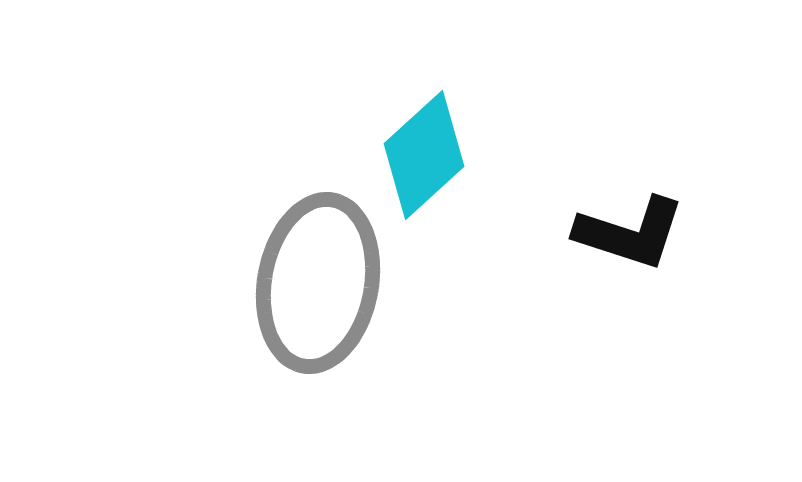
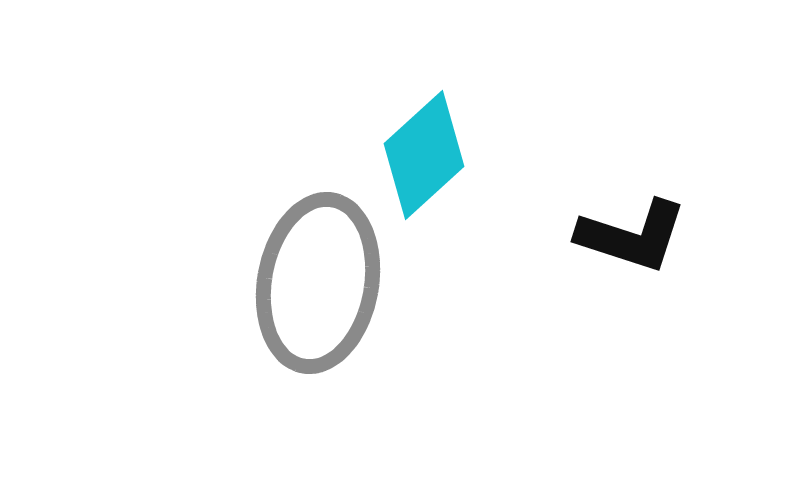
black L-shape: moved 2 px right, 3 px down
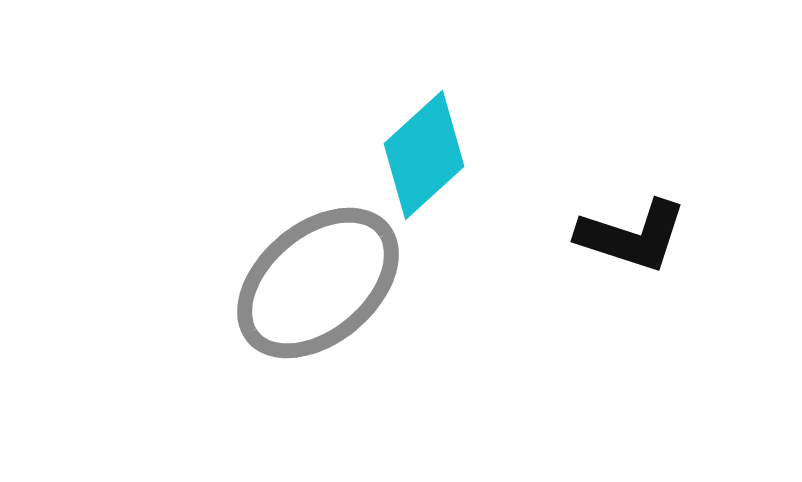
gray ellipse: rotated 40 degrees clockwise
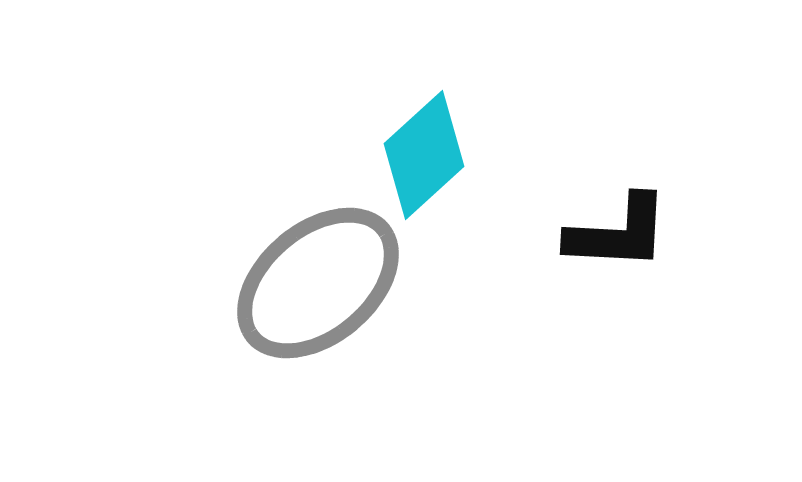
black L-shape: moved 14 px left, 3 px up; rotated 15 degrees counterclockwise
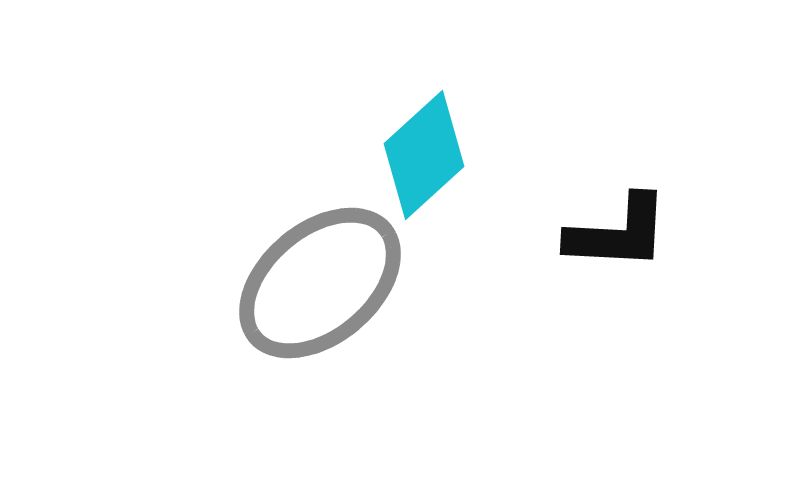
gray ellipse: moved 2 px right
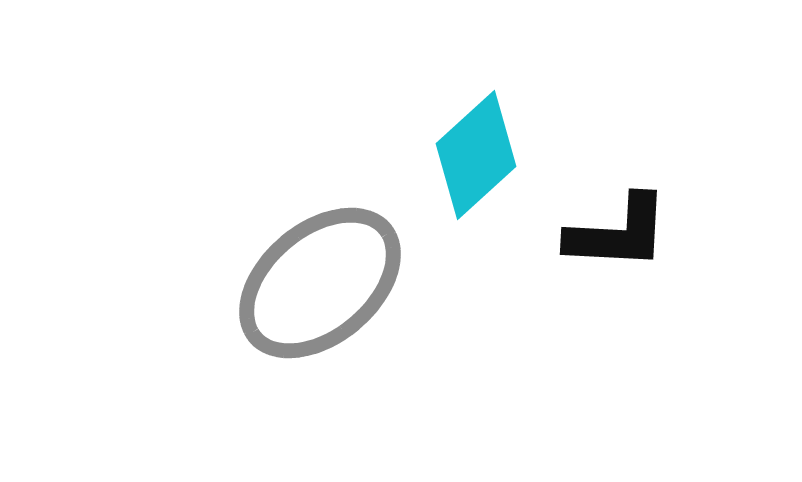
cyan diamond: moved 52 px right
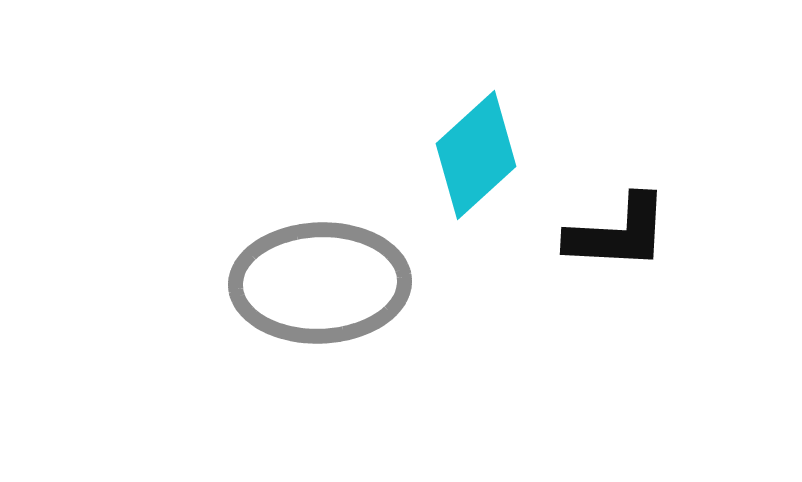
gray ellipse: rotated 38 degrees clockwise
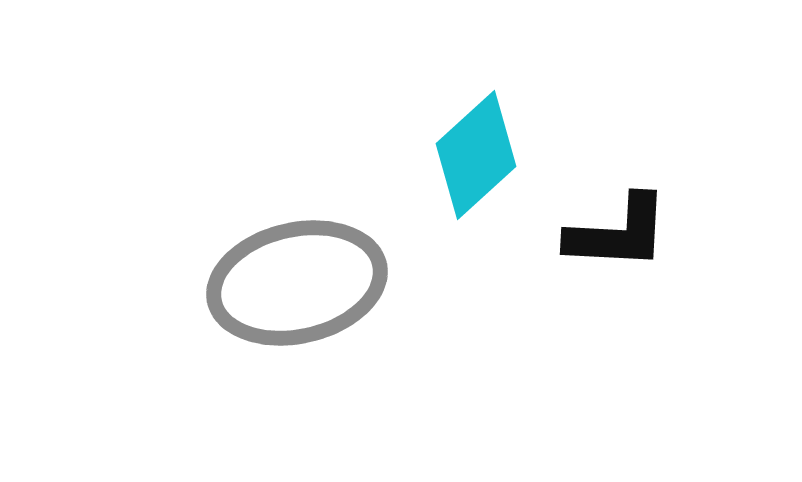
gray ellipse: moved 23 px left; rotated 11 degrees counterclockwise
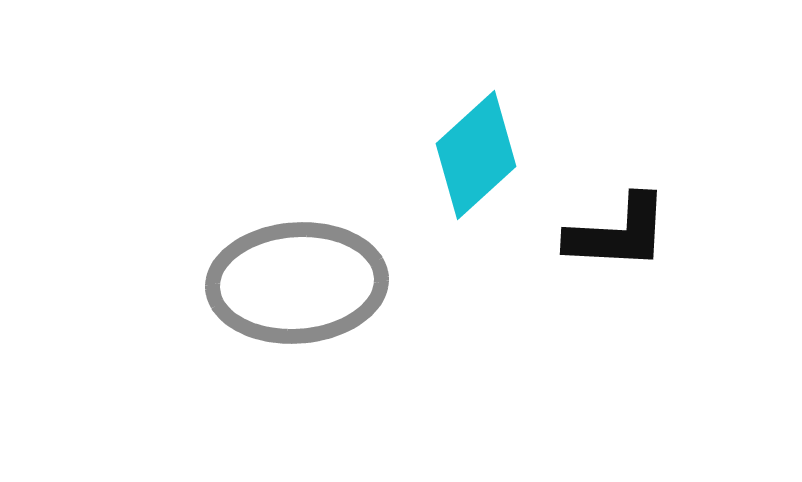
gray ellipse: rotated 9 degrees clockwise
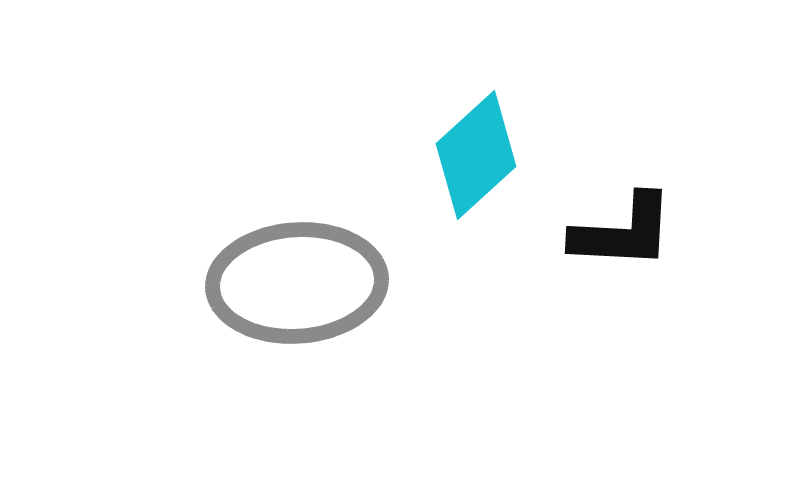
black L-shape: moved 5 px right, 1 px up
